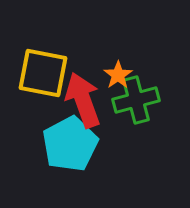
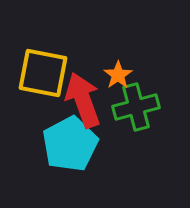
green cross: moved 7 px down
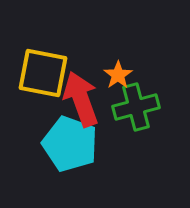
red arrow: moved 2 px left, 1 px up
cyan pentagon: rotated 24 degrees counterclockwise
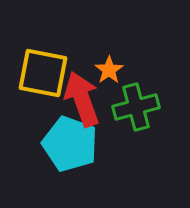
orange star: moved 9 px left, 5 px up
red arrow: moved 1 px right
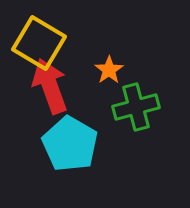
yellow square: moved 4 px left, 30 px up; rotated 20 degrees clockwise
red arrow: moved 32 px left, 13 px up
cyan pentagon: rotated 10 degrees clockwise
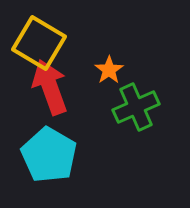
red arrow: moved 1 px down
green cross: rotated 9 degrees counterclockwise
cyan pentagon: moved 21 px left, 11 px down
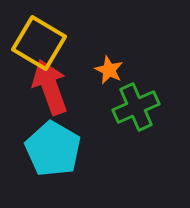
orange star: rotated 12 degrees counterclockwise
cyan pentagon: moved 4 px right, 6 px up
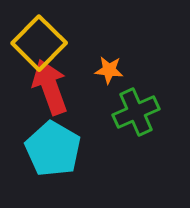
yellow square: rotated 14 degrees clockwise
orange star: rotated 20 degrees counterclockwise
green cross: moved 5 px down
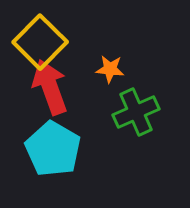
yellow square: moved 1 px right, 1 px up
orange star: moved 1 px right, 1 px up
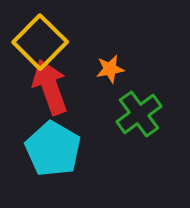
orange star: rotated 16 degrees counterclockwise
green cross: moved 3 px right, 2 px down; rotated 12 degrees counterclockwise
